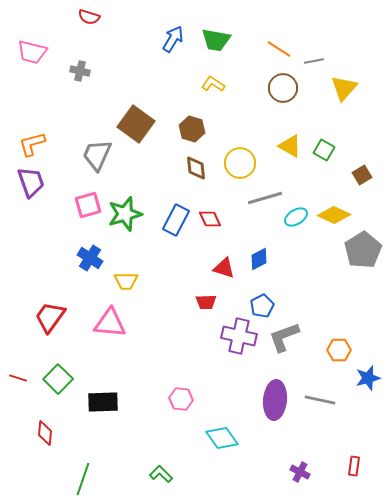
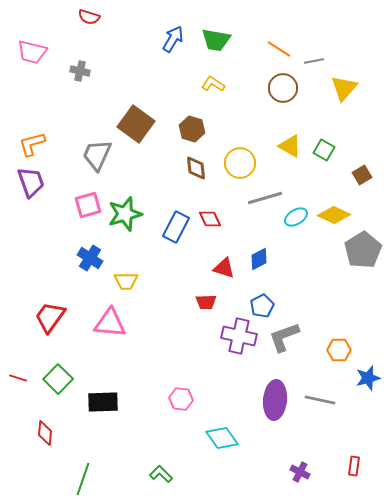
blue rectangle at (176, 220): moved 7 px down
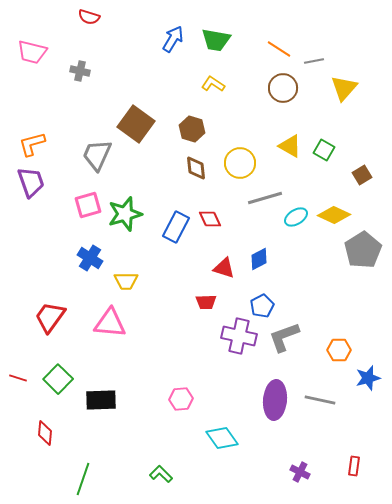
pink hexagon at (181, 399): rotated 10 degrees counterclockwise
black rectangle at (103, 402): moved 2 px left, 2 px up
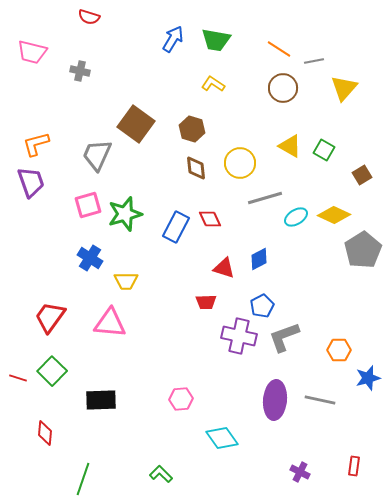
orange L-shape at (32, 144): moved 4 px right
green square at (58, 379): moved 6 px left, 8 px up
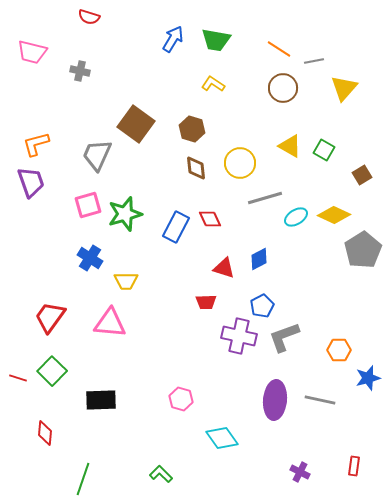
pink hexagon at (181, 399): rotated 20 degrees clockwise
